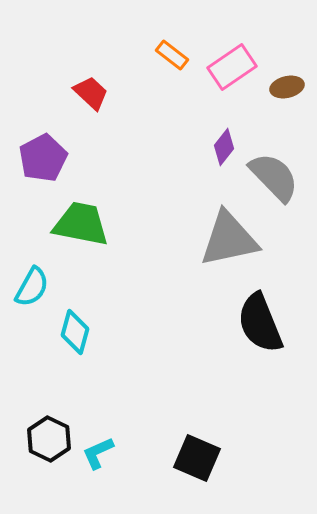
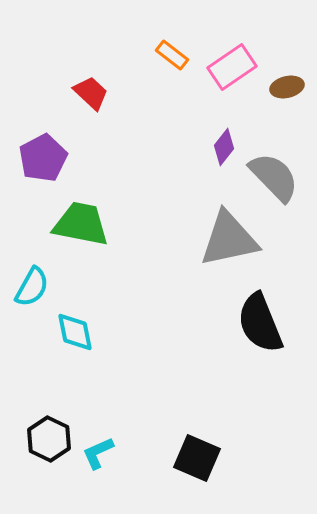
cyan diamond: rotated 27 degrees counterclockwise
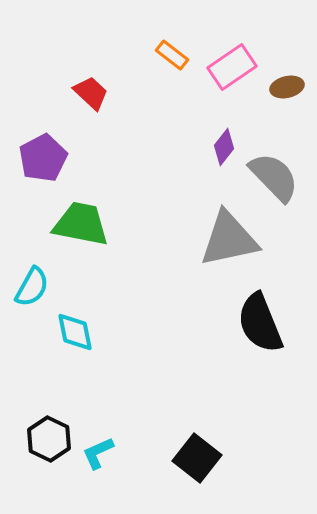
black square: rotated 15 degrees clockwise
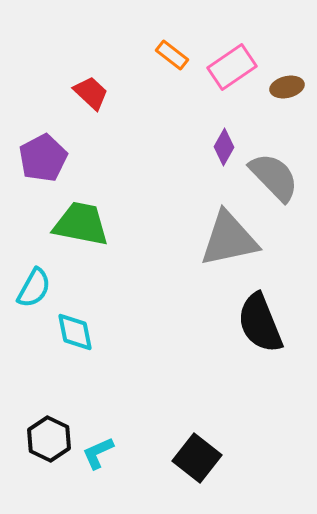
purple diamond: rotated 9 degrees counterclockwise
cyan semicircle: moved 2 px right, 1 px down
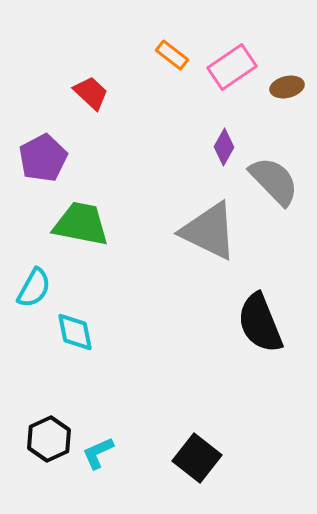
gray semicircle: moved 4 px down
gray triangle: moved 20 px left, 8 px up; rotated 38 degrees clockwise
black hexagon: rotated 9 degrees clockwise
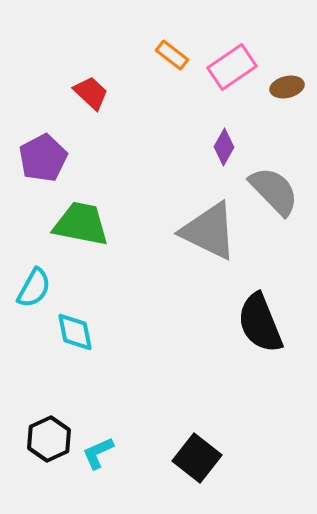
gray semicircle: moved 10 px down
